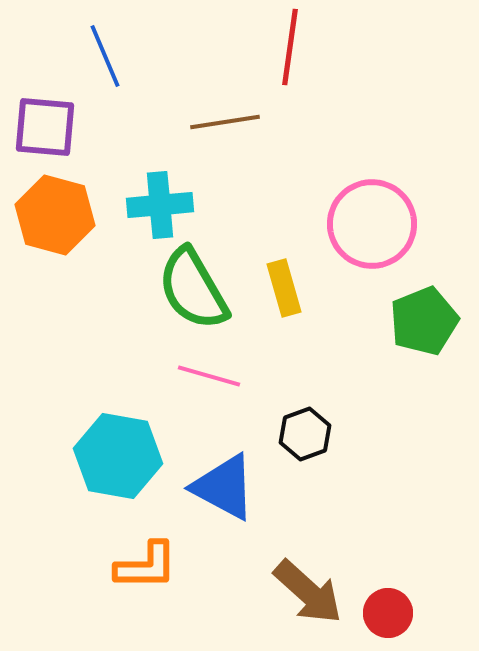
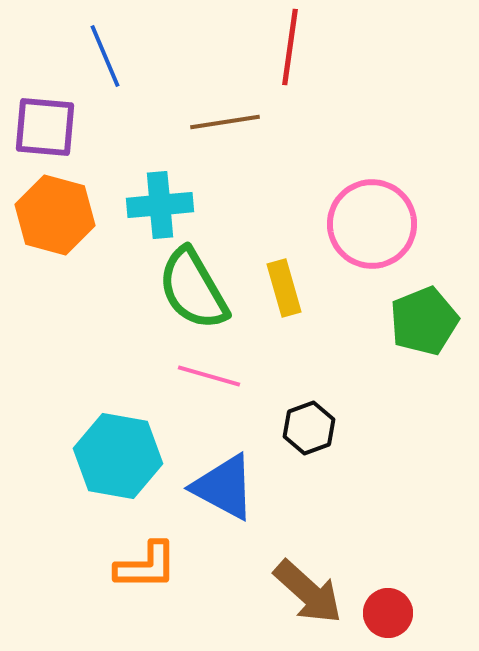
black hexagon: moved 4 px right, 6 px up
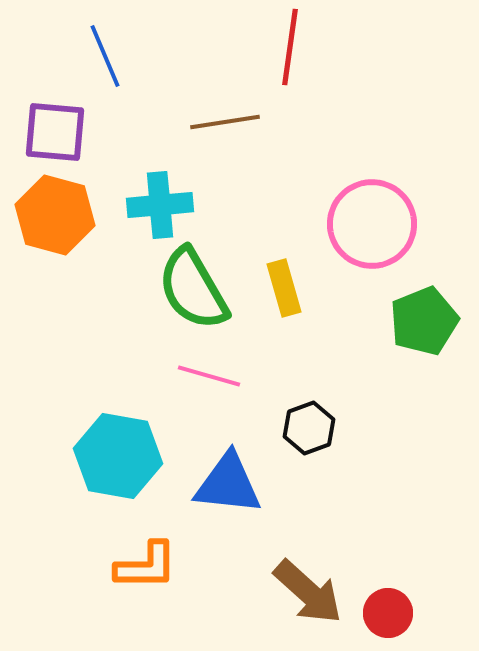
purple square: moved 10 px right, 5 px down
blue triangle: moved 4 px right, 3 px up; rotated 22 degrees counterclockwise
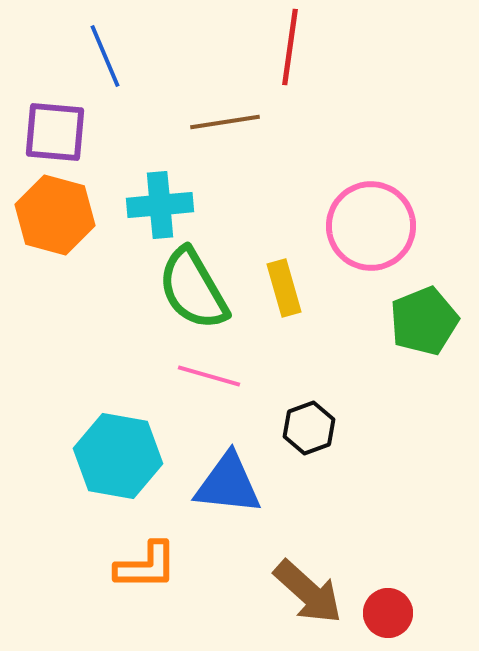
pink circle: moved 1 px left, 2 px down
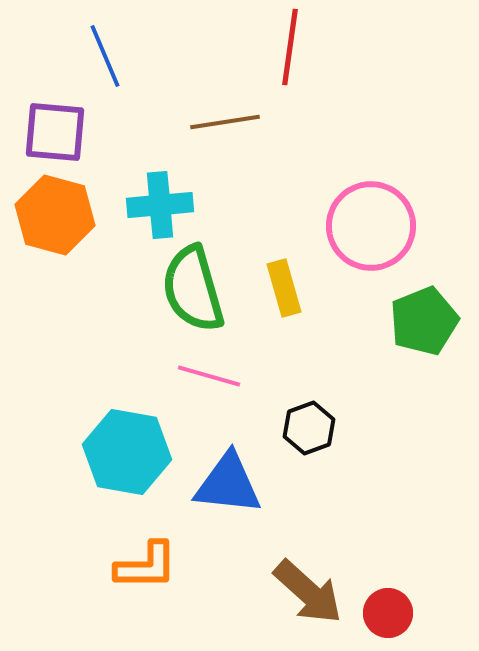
green semicircle: rotated 14 degrees clockwise
cyan hexagon: moved 9 px right, 4 px up
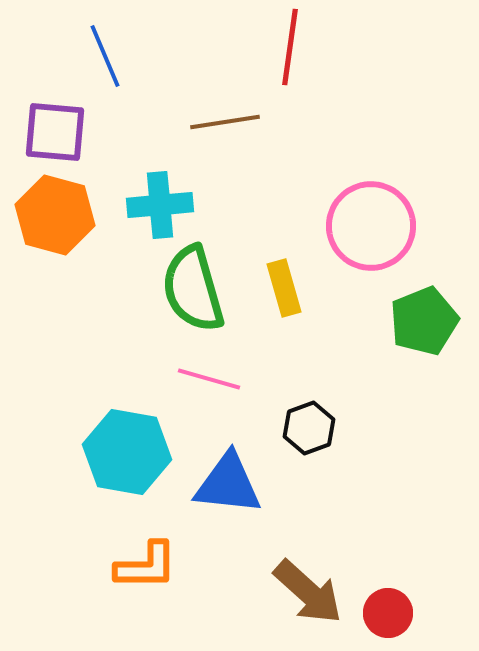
pink line: moved 3 px down
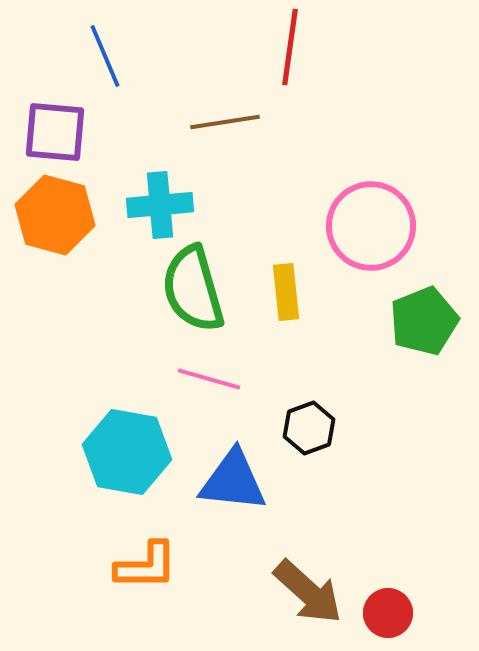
yellow rectangle: moved 2 px right, 4 px down; rotated 10 degrees clockwise
blue triangle: moved 5 px right, 3 px up
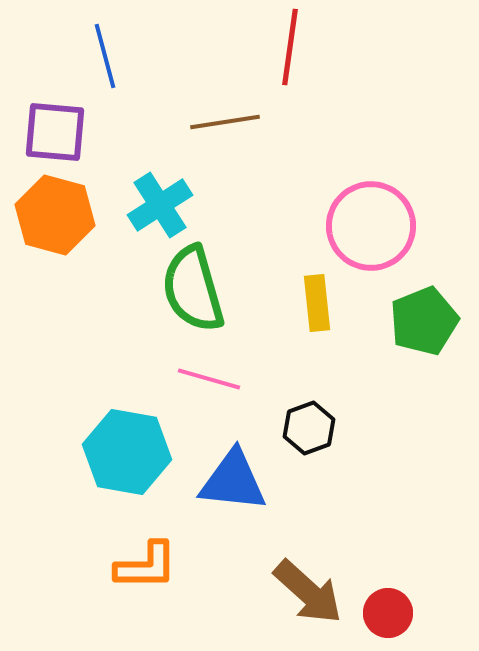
blue line: rotated 8 degrees clockwise
cyan cross: rotated 28 degrees counterclockwise
yellow rectangle: moved 31 px right, 11 px down
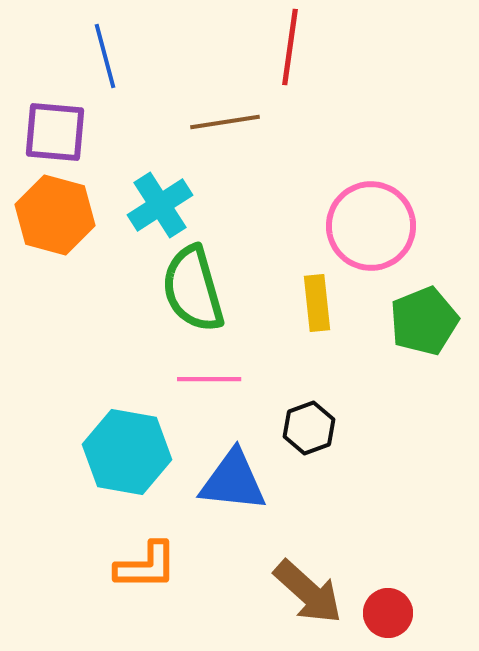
pink line: rotated 16 degrees counterclockwise
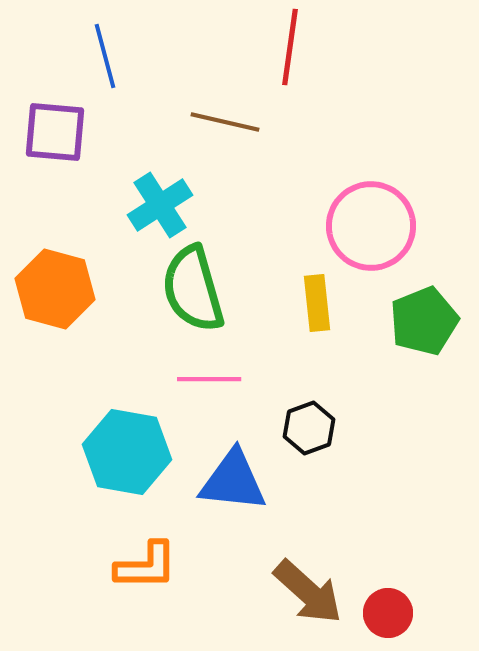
brown line: rotated 22 degrees clockwise
orange hexagon: moved 74 px down
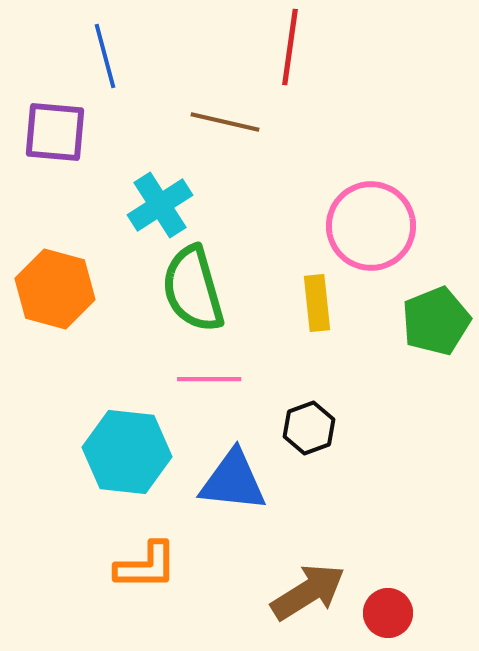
green pentagon: moved 12 px right
cyan hexagon: rotated 4 degrees counterclockwise
brown arrow: rotated 74 degrees counterclockwise
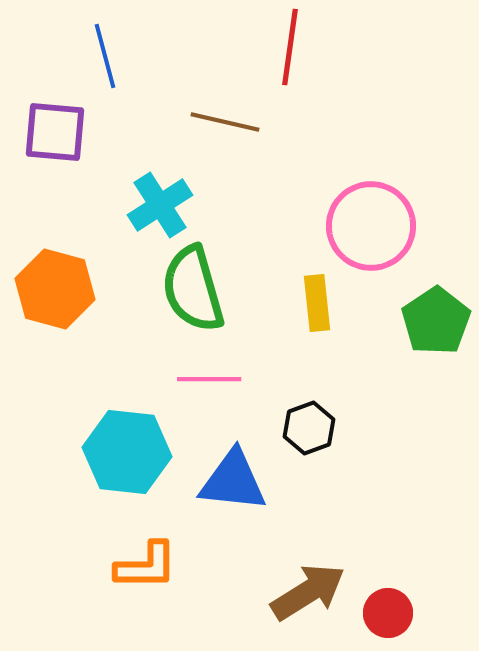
green pentagon: rotated 12 degrees counterclockwise
